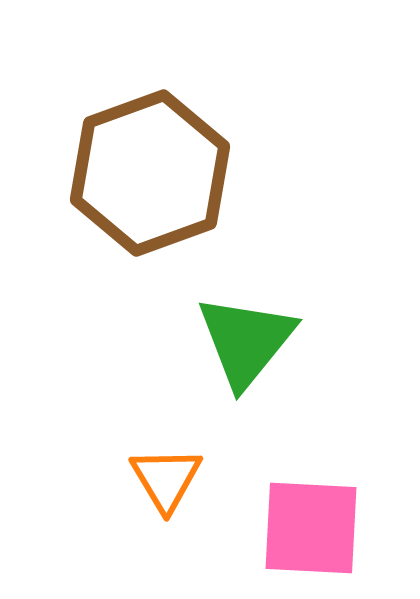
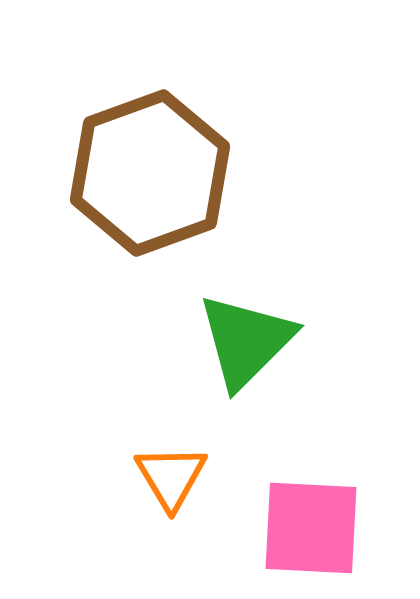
green triangle: rotated 6 degrees clockwise
orange triangle: moved 5 px right, 2 px up
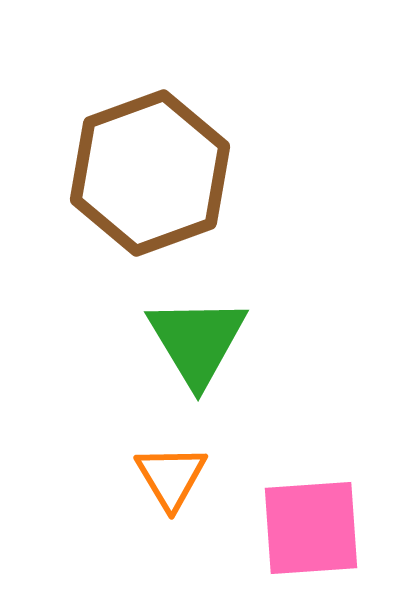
green triangle: moved 49 px left; rotated 16 degrees counterclockwise
pink square: rotated 7 degrees counterclockwise
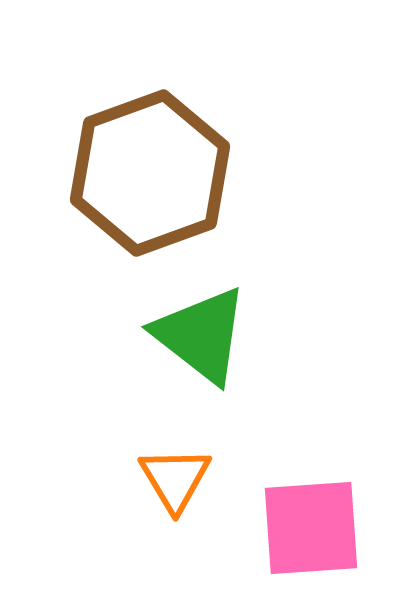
green triangle: moved 4 px right, 6 px up; rotated 21 degrees counterclockwise
orange triangle: moved 4 px right, 2 px down
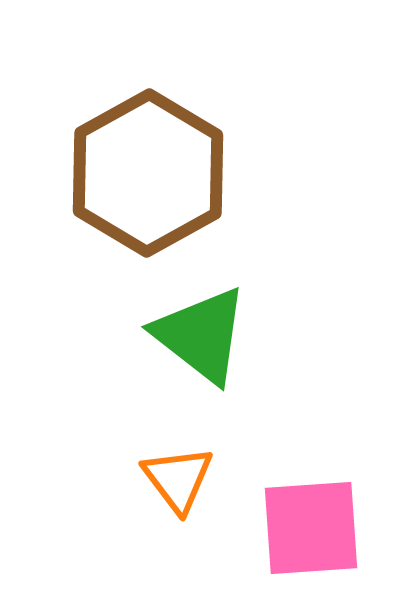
brown hexagon: moved 2 px left; rotated 9 degrees counterclockwise
orange triangle: moved 3 px right; rotated 6 degrees counterclockwise
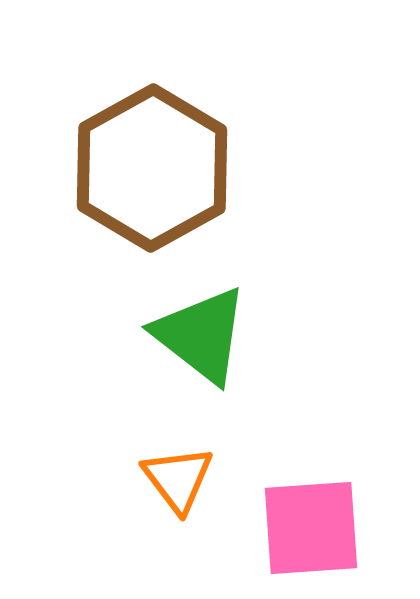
brown hexagon: moved 4 px right, 5 px up
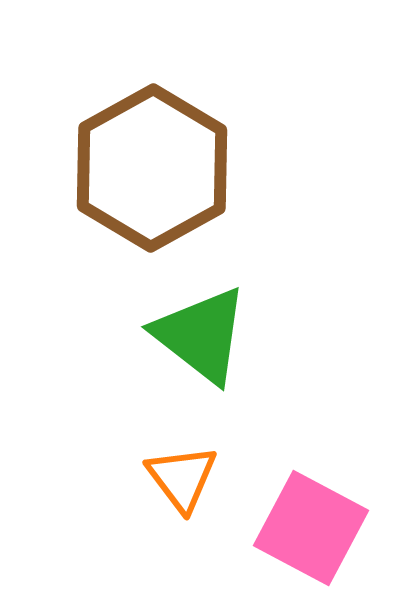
orange triangle: moved 4 px right, 1 px up
pink square: rotated 32 degrees clockwise
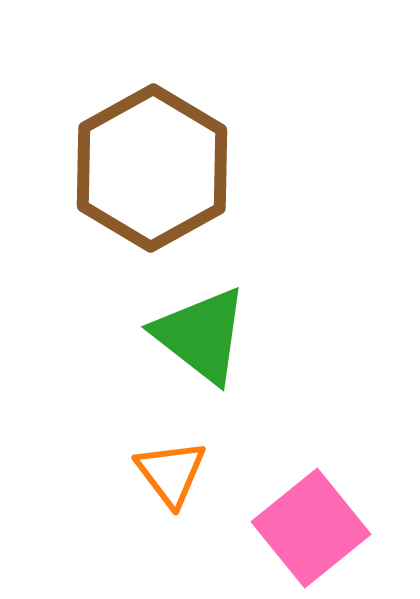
orange triangle: moved 11 px left, 5 px up
pink square: rotated 23 degrees clockwise
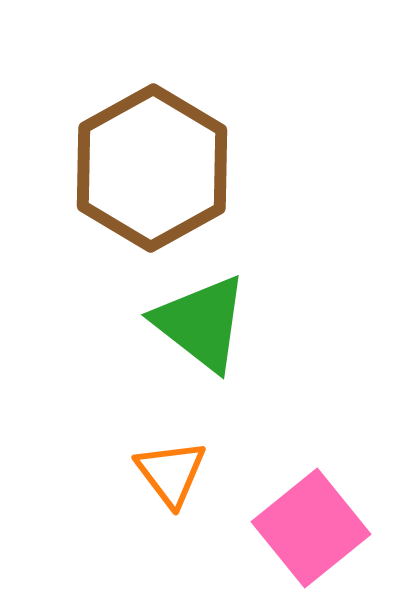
green triangle: moved 12 px up
